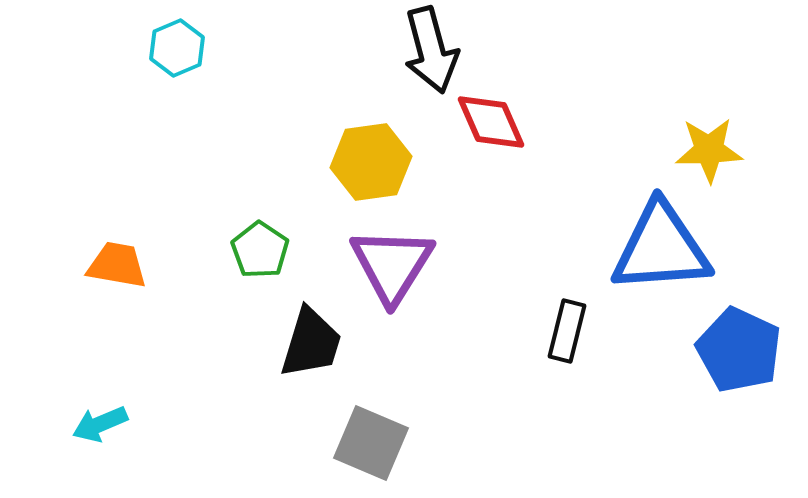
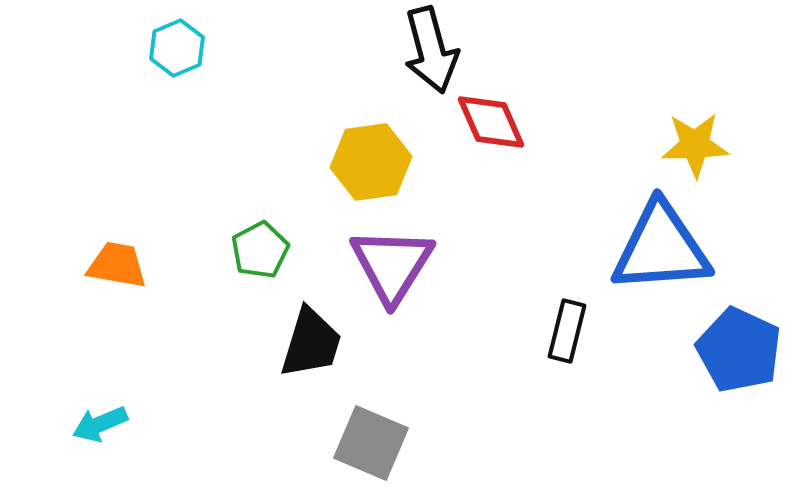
yellow star: moved 14 px left, 5 px up
green pentagon: rotated 10 degrees clockwise
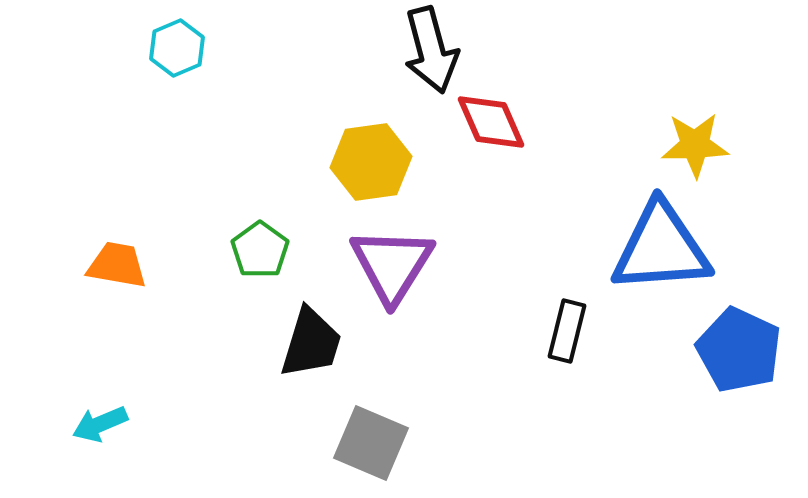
green pentagon: rotated 8 degrees counterclockwise
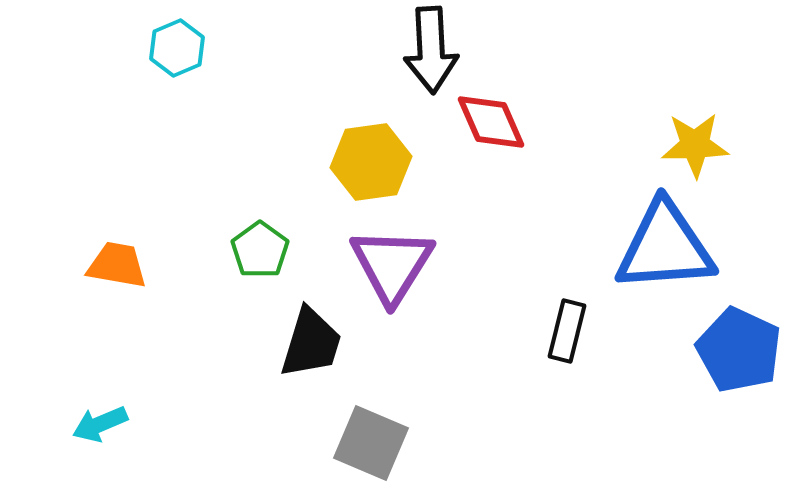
black arrow: rotated 12 degrees clockwise
blue triangle: moved 4 px right, 1 px up
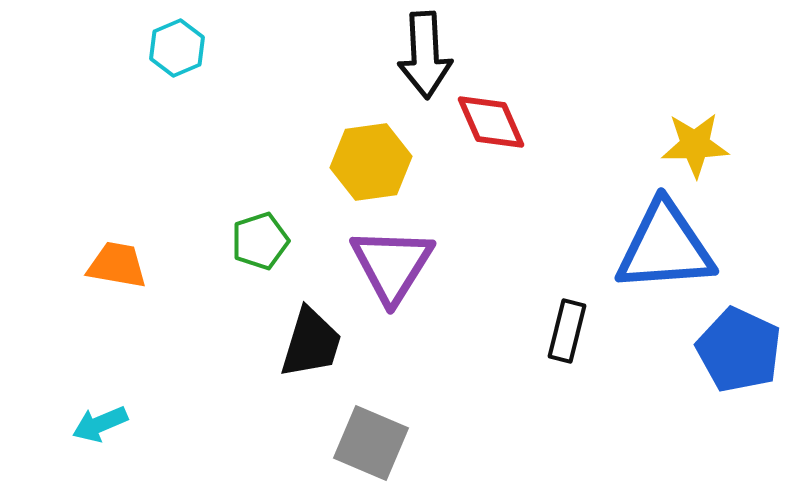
black arrow: moved 6 px left, 5 px down
green pentagon: moved 9 px up; rotated 18 degrees clockwise
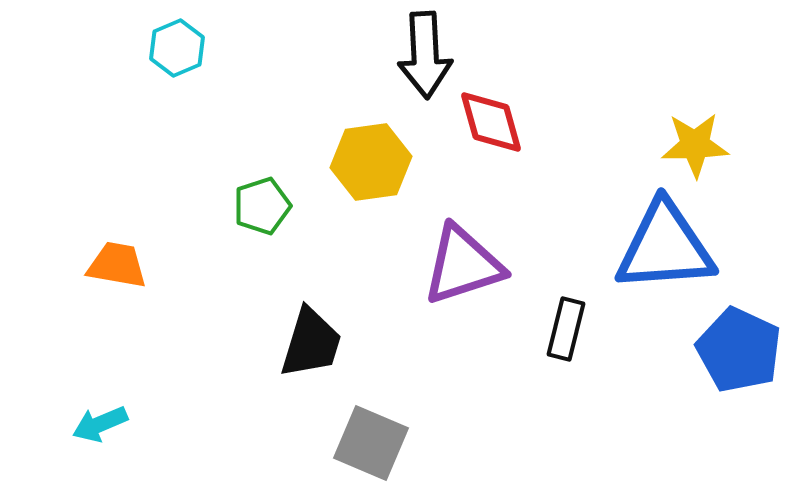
red diamond: rotated 8 degrees clockwise
green pentagon: moved 2 px right, 35 px up
purple triangle: moved 71 px right; rotated 40 degrees clockwise
black rectangle: moved 1 px left, 2 px up
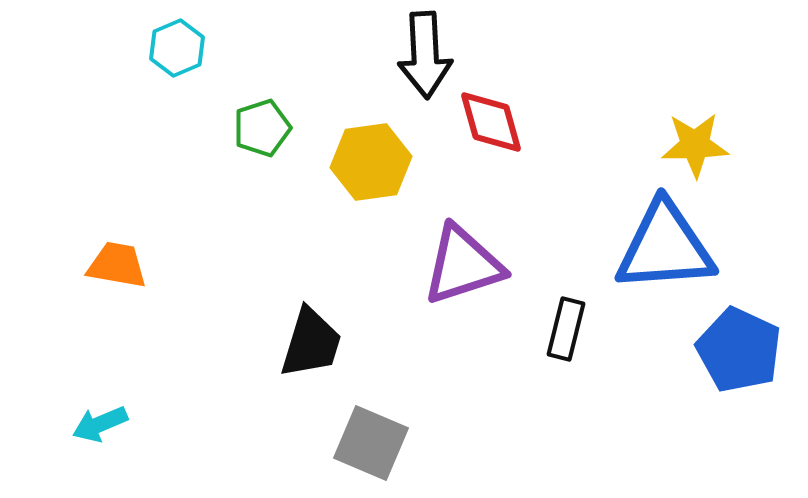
green pentagon: moved 78 px up
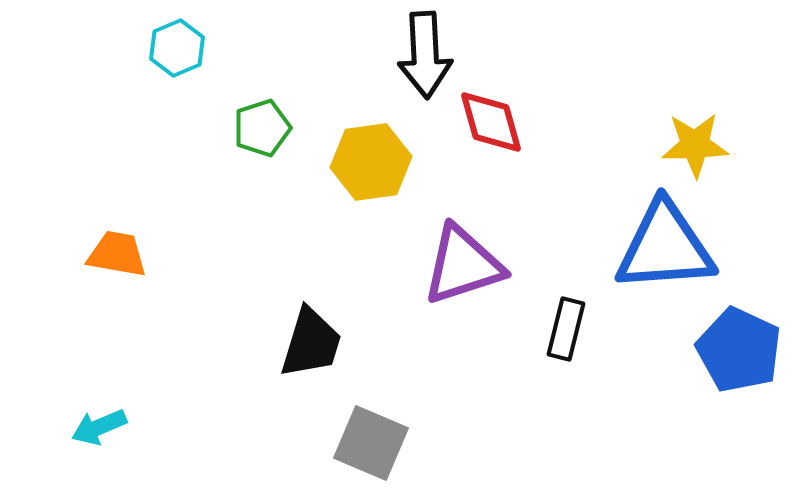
orange trapezoid: moved 11 px up
cyan arrow: moved 1 px left, 3 px down
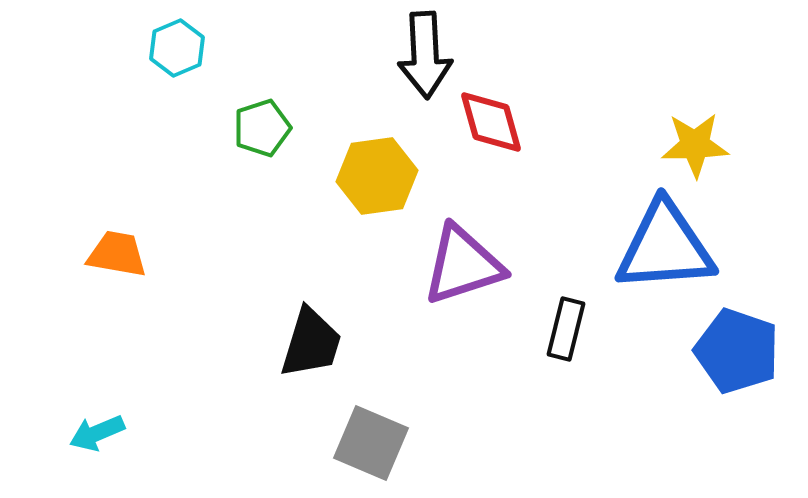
yellow hexagon: moved 6 px right, 14 px down
blue pentagon: moved 2 px left, 1 px down; rotated 6 degrees counterclockwise
cyan arrow: moved 2 px left, 6 px down
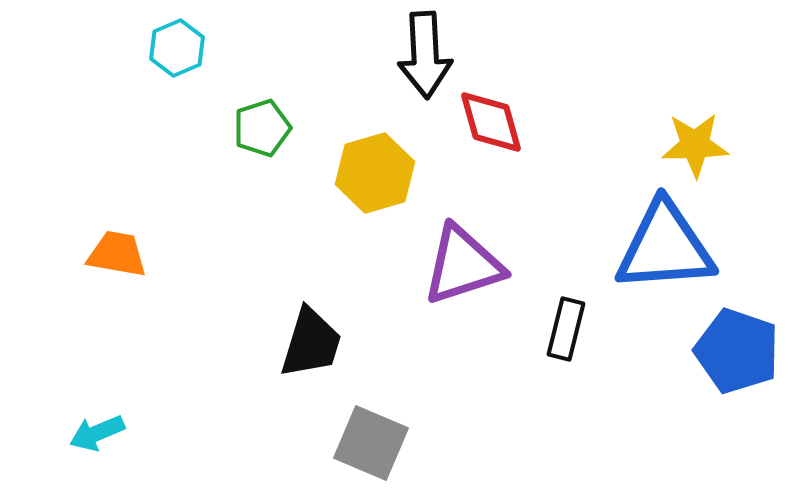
yellow hexagon: moved 2 px left, 3 px up; rotated 8 degrees counterclockwise
